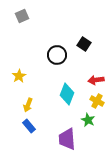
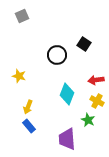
yellow star: rotated 24 degrees counterclockwise
yellow arrow: moved 2 px down
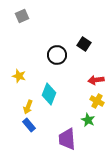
cyan diamond: moved 18 px left
blue rectangle: moved 1 px up
